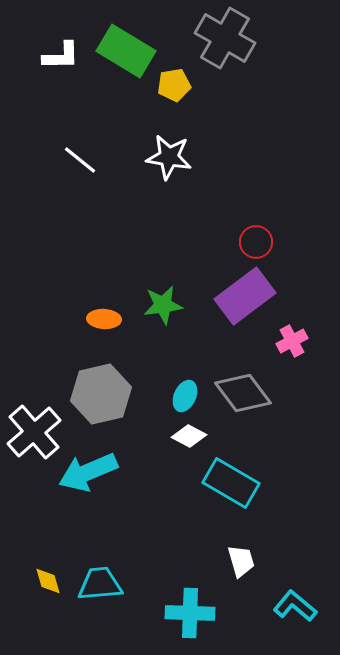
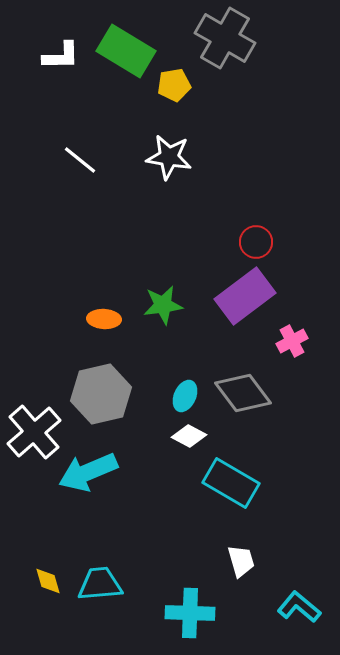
cyan L-shape: moved 4 px right, 1 px down
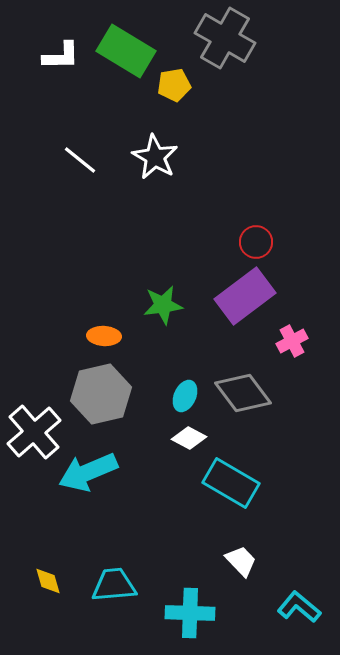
white star: moved 14 px left; rotated 21 degrees clockwise
orange ellipse: moved 17 px down
white diamond: moved 2 px down
white trapezoid: rotated 28 degrees counterclockwise
cyan trapezoid: moved 14 px right, 1 px down
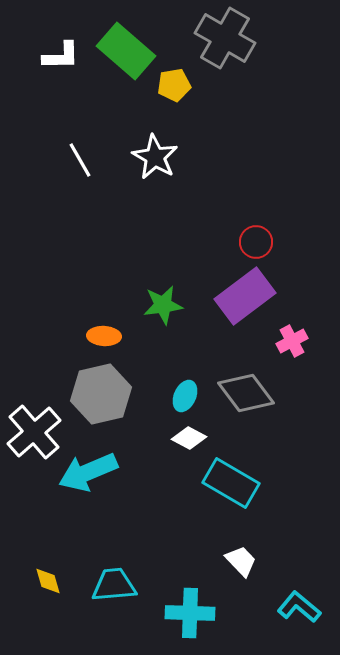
green rectangle: rotated 10 degrees clockwise
white line: rotated 21 degrees clockwise
gray diamond: moved 3 px right
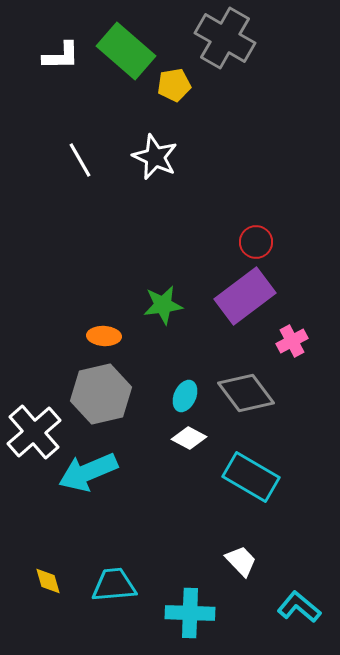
white star: rotated 6 degrees counterclockwise
cyan rectangle: moved 20 px right, 6 px up
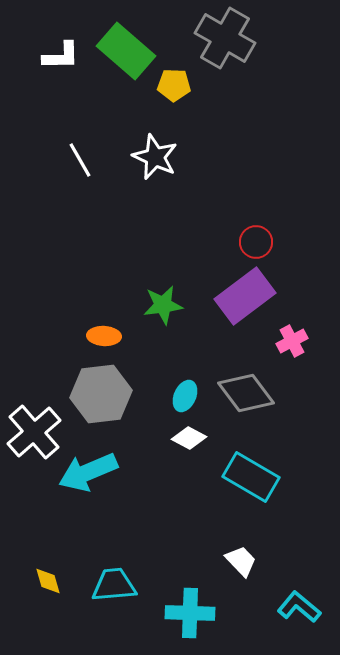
yellow pentagon: rotated 12 degrees clockwise
gray hexagon: rotated 6 degrees clockwise
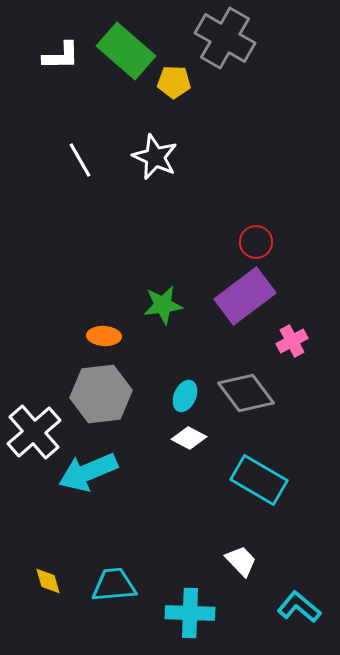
yellow pentagon: moved 3 px up
cyan rectangle: moved 8 px right, 3 px down
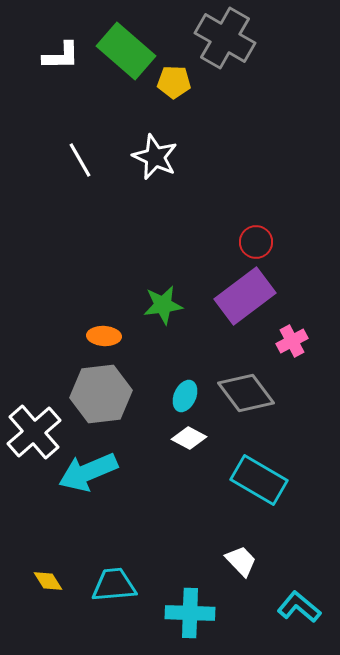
yellow diamond: rotated 16 degrees counterclockwise
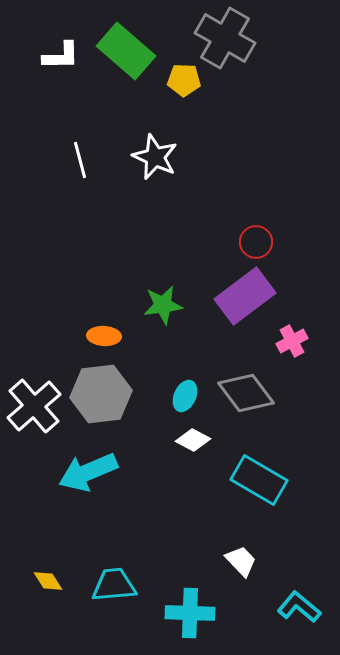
yellow pentagon: moved 10 px right, 2 px up
white line: rotated 15 degrees clockwise
white cross: moved 26 px up
white diamond: moved 4 px right, 2 px down
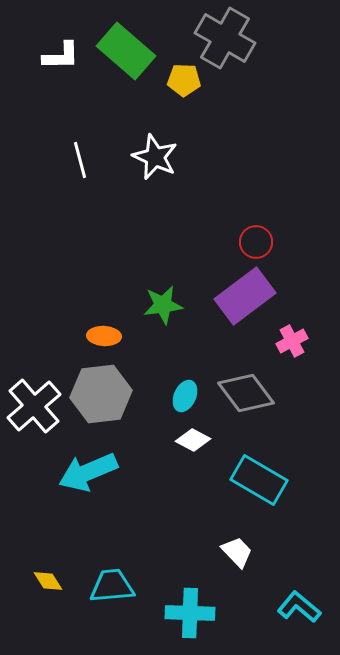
white trapezoid: moved 4 px left, 9 px up
cyan trapezoid: moved 2 px left, 1 px down
